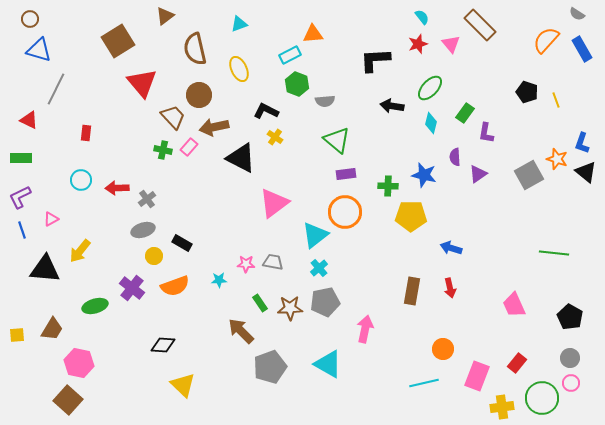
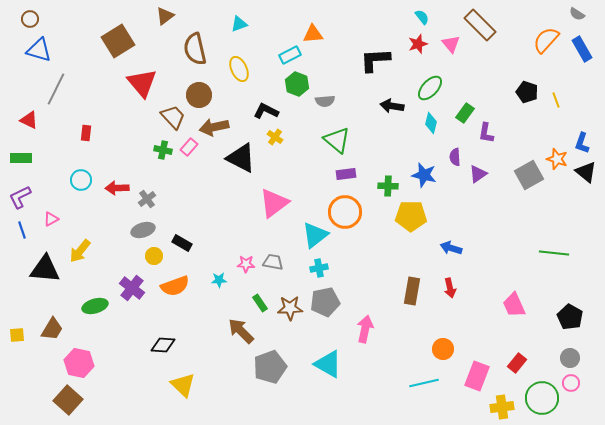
cyan cross at (319, 268): rotated 30 degrees clockwise
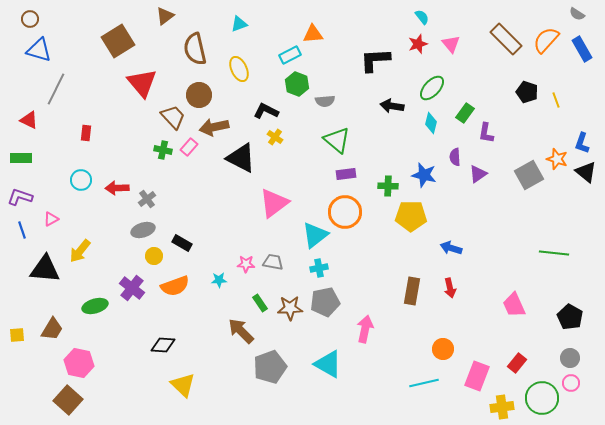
brown rectangle at (480, 25): moved 26 px right, 14 px down
green ellipse at (430, 88): moved 2 px right
purple L-shape at (20, 197): rotated 45 degrees clockwise
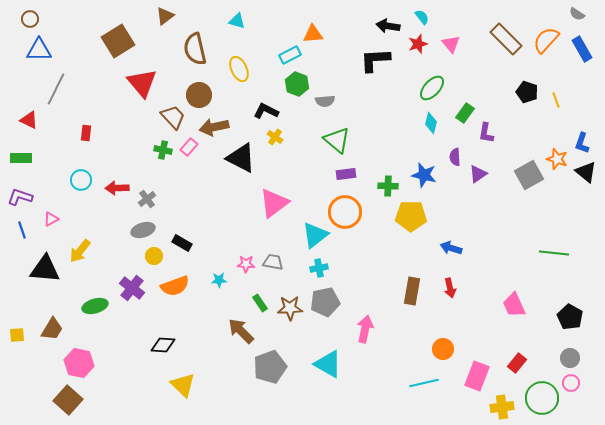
cyan triangle at (239, 24): moved 2 px left, 3 px up; rotated 36 degrees clockwise
blue triangle at (39, 50): rotated 16 degrees counterclockwise
black arrow at (392, 106): moved 4 px left, 80 px up
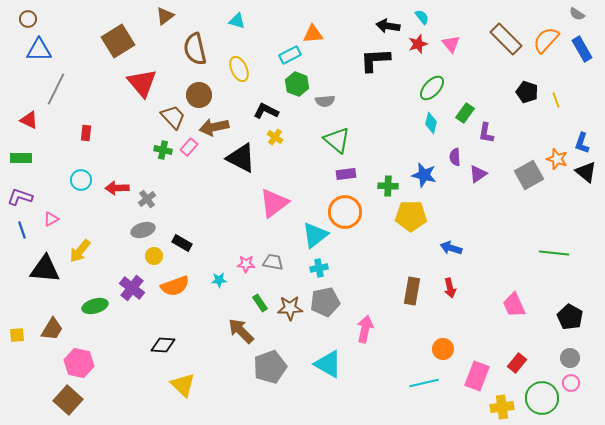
brown circle at (30, 19): moved 2 px left
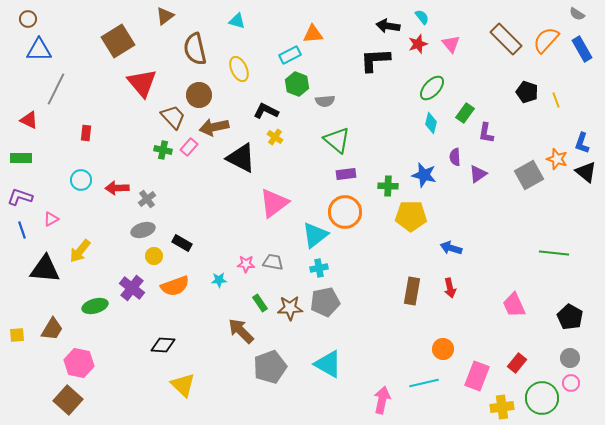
pink arrow at (365, 329): moved 17 px right, 71 px down
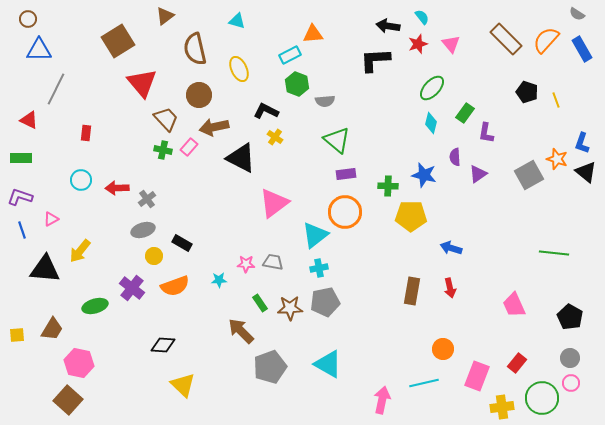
brown trapezoid at (173, 117): moved 7 px left, 2 px down
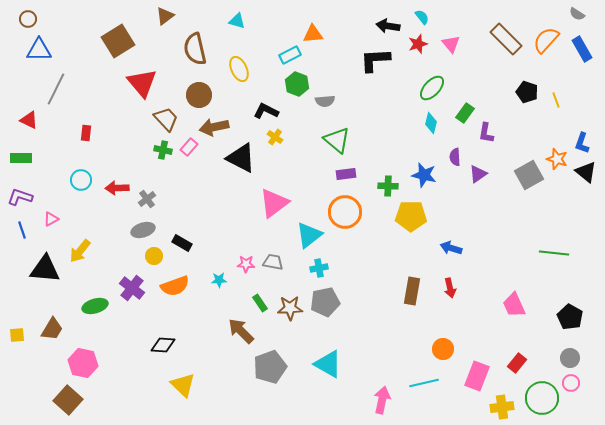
cyan triangle at (315, 235): moved 6 px left
pink hexagon at (79, 363): moved 4 px right
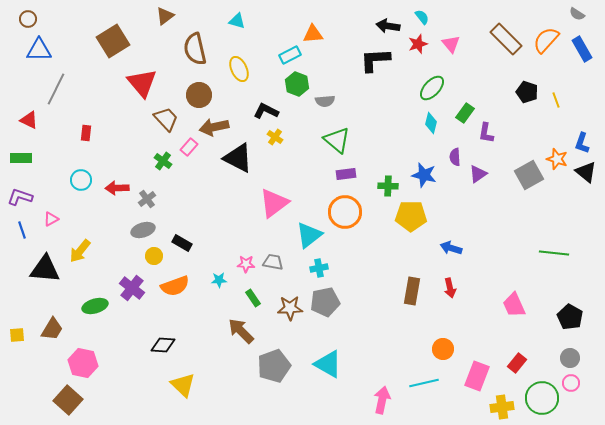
brown square at (118, 41): moved 5 px left
green cross at (163, 150): moved 11 px down; rotated 24 degrees clockwise
black triangle at (241, 158): moved 3 px left
green rectangle at (260, 303): moved 7 px left, 5 px up
gray pentagon at (270, 367): moved 4 px right, 1 px up
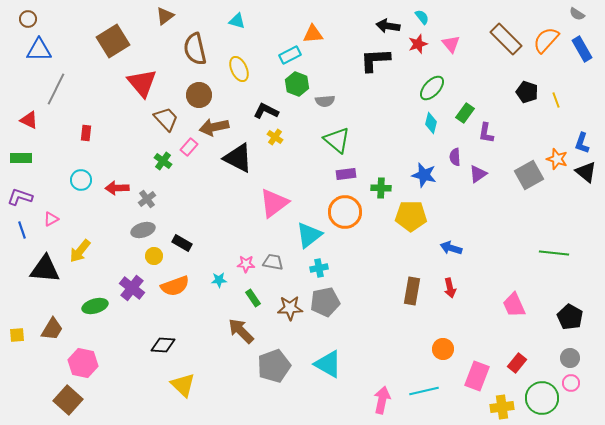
green cross at (388, 186): moved 7 px left, 2 px down
cyan line at (424, 383): moved 8 px down
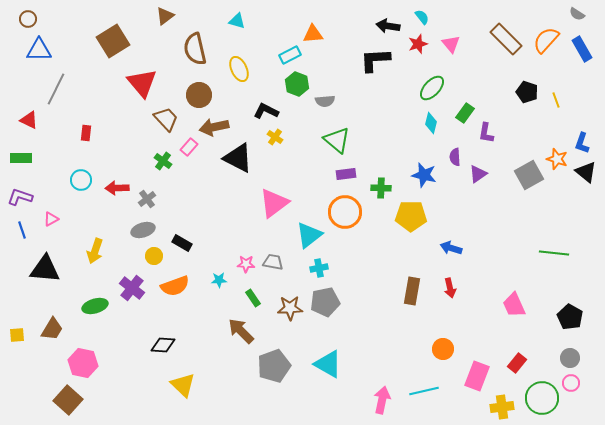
yellow arrow at (80, 251): moved 15 px right; rotated 20 degrees counterclockwise
